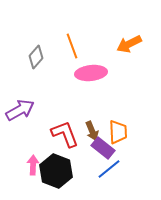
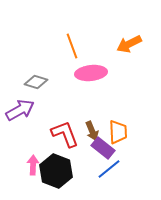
gray diamond: moved 25 px down; rotated 65 degrees clockwise
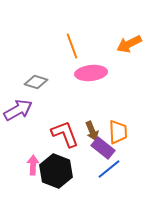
purple arrow: moved 2 px left
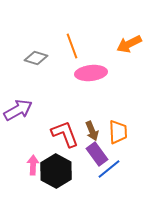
gray diamond: moved 24 px up
purple rectangle: moved 6 px left, 6 px down; rotated 15 degrees clockwise
black hexagon: rotated 8 degrees clockwise
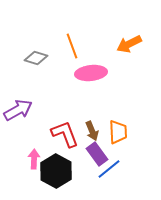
pink arrow: moved 1 px right, 6 px up
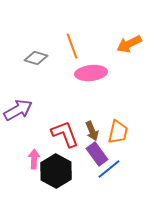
orange trapezoid: rotated 15 degrees clockwise
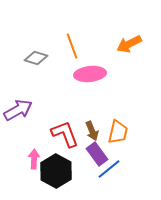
pink ellipse: moved 1 px left, 1 px down
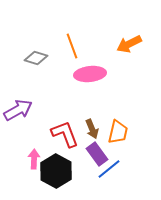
brown arrow: moved 2 px up
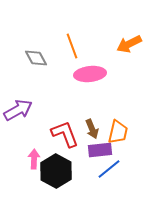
gray diamond: rotated 45 degrees clockwise
purple rectangle: moved 3 px right, 4 px up; rotated 60 degrees counterclockwise
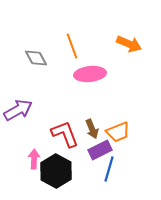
orange arrow: rotated 130 degrees counterclockwise
orange trapezoid: rotated 55 degrees clockwise
purple rectangle: rotated 20 degrees counterclockwise
blue line: rotated 35 degrees counterclockwise
